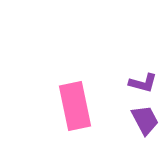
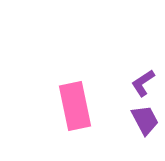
purple L-shape: rotated 132 degrees clockwise
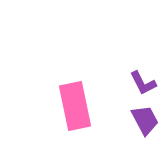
purple L-shape: rotated 84 degrees counterclockwise
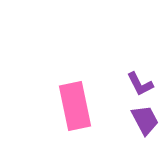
purple L-shape: moved 3 px left, 1 px down
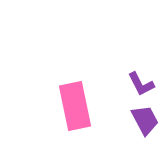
purple L-shape: moved 1 px right
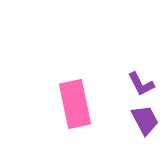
pink rectangle: moved 2 px up
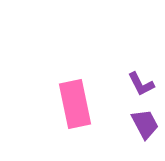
purple trapezoid: moved 4 px down
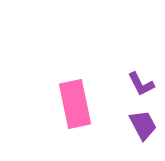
purple trapezoid: moved 2 px left, 1 px down
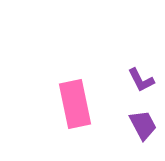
purple L-shape: moved 4 px up
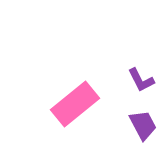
pink rectangle: rotated 63 degrees clockwise
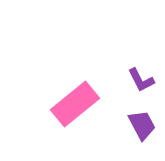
purple trapezoid: moved 1 px left
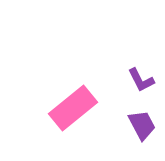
pink rectangle: moved 2 px left, 4 px down
